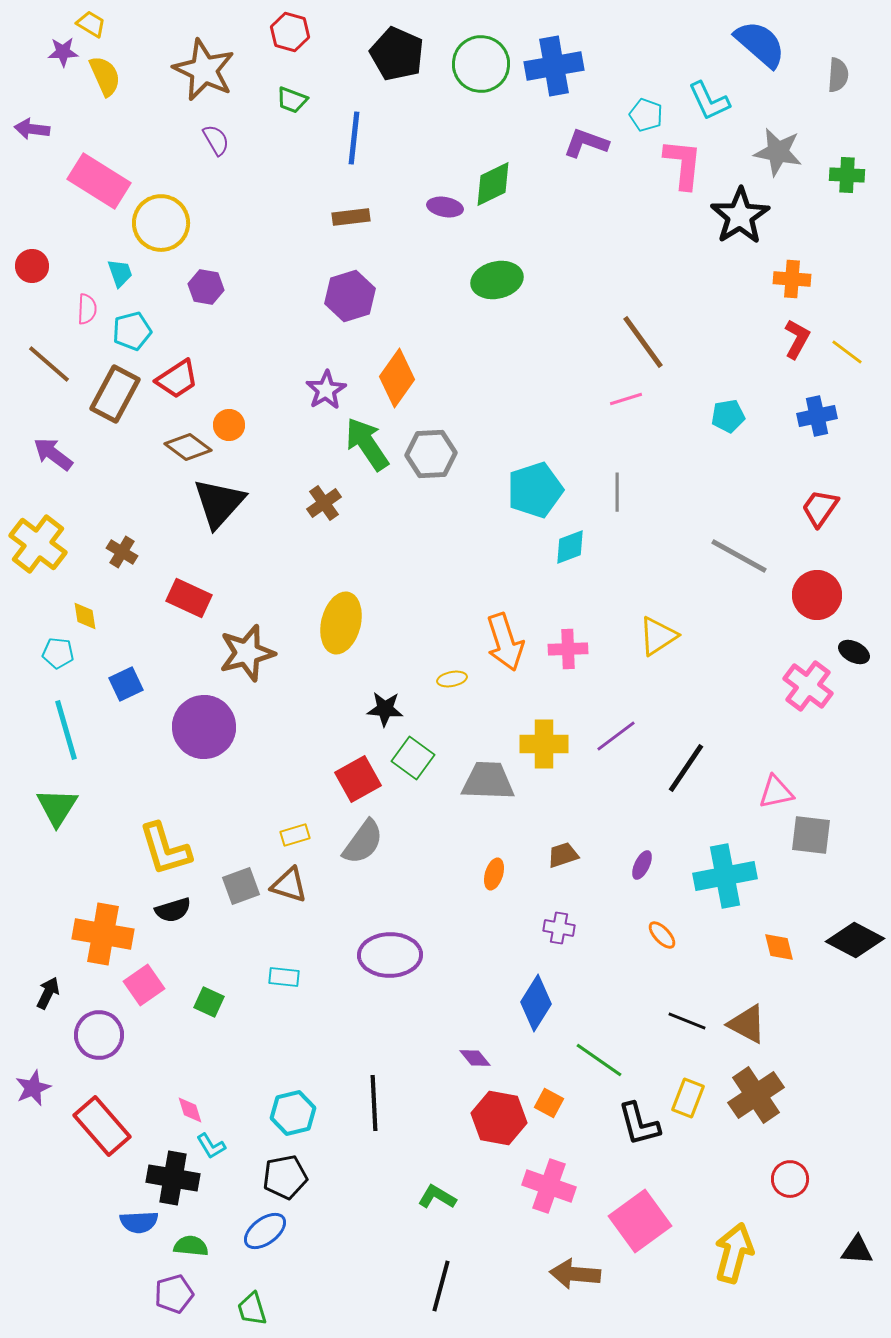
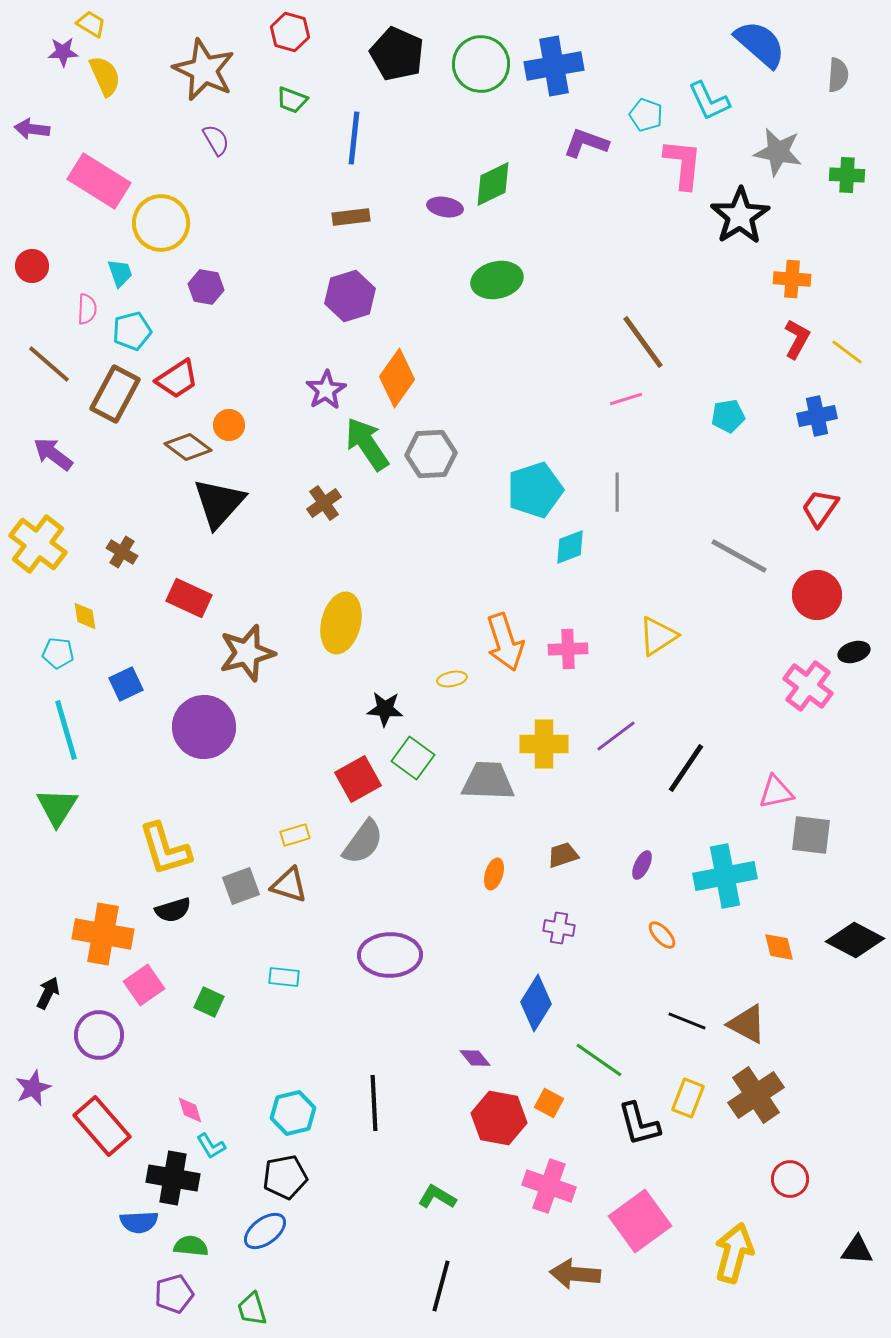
black ellipse at (854, 652): rotated 44 degrees counterclockwise
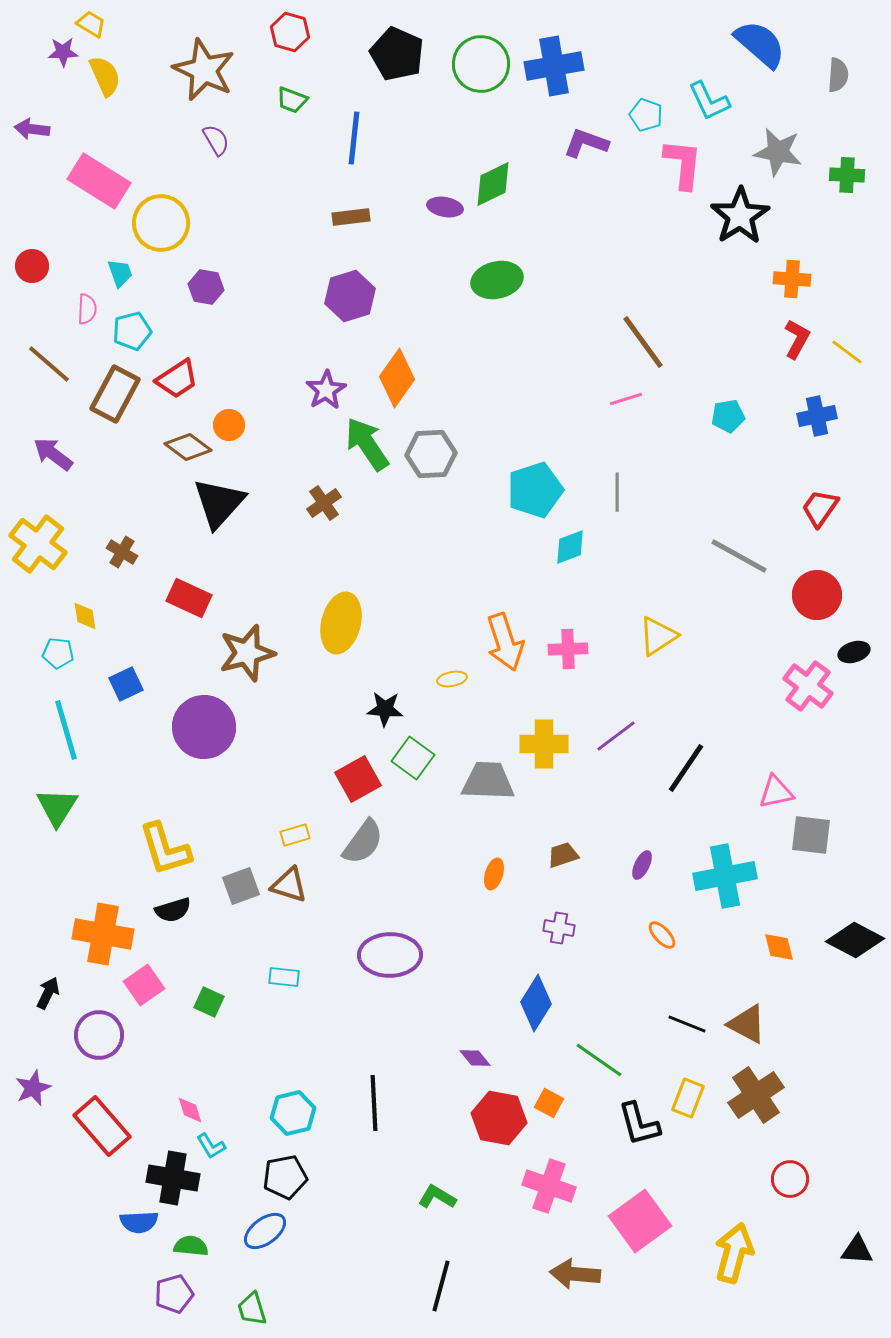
black line at (687, 1021): moved 3 px down
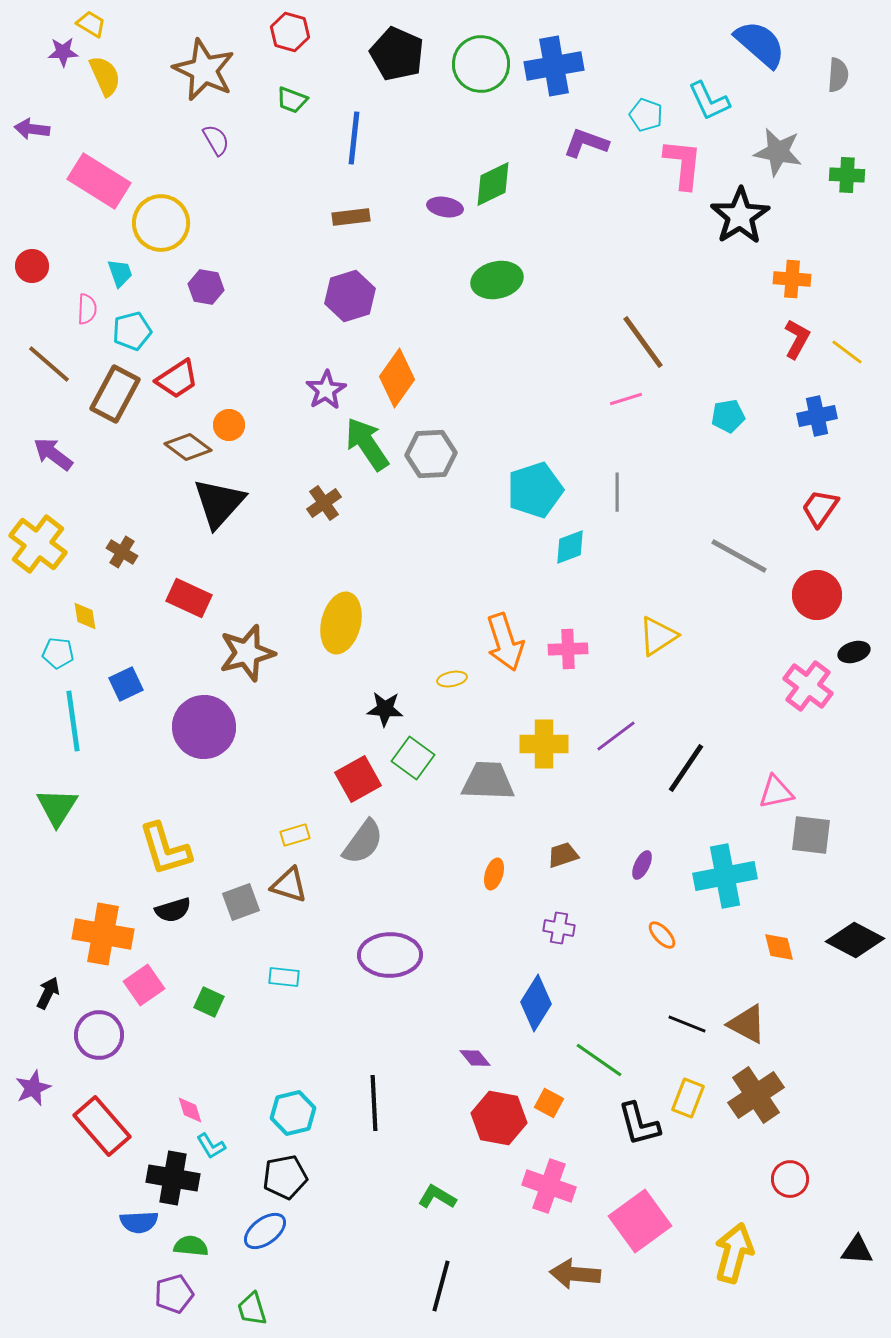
cyan line at (66, 730): moved 7 px right, 9 px up; rotated 8 degrees clockwise
gray square at (241, 886): moved 16 px down
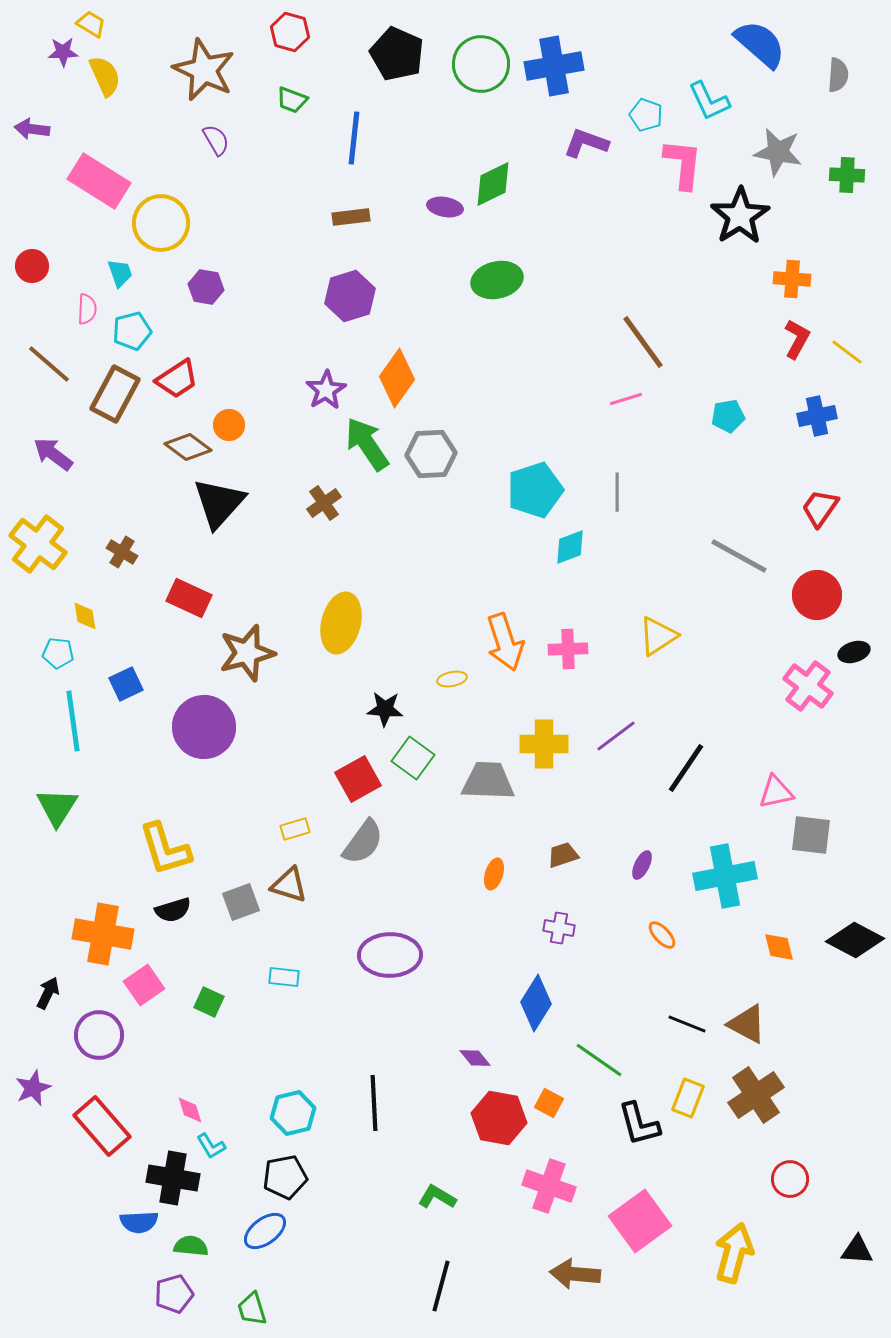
yellow rectangle at (295, 835): moved 6 px up
